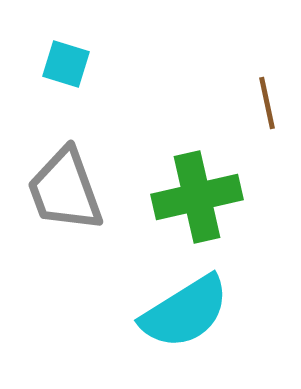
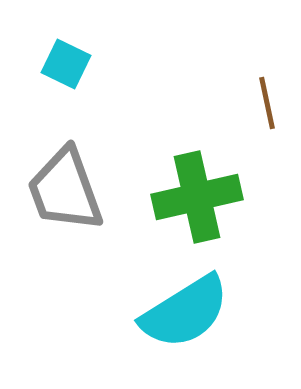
cyan square: rotated 9 degrees clockwise
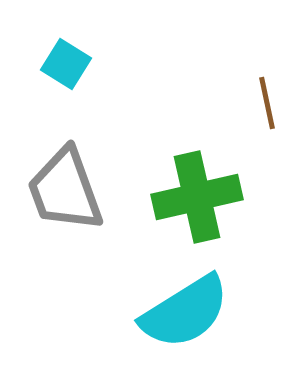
cyan square: rotated 6 degrees clockwise
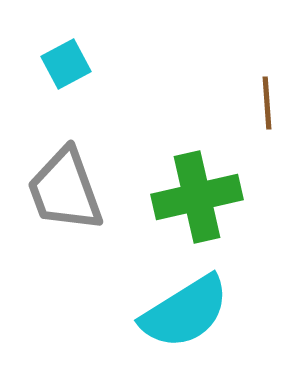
cyan square: rotated 30 degrees clockwise
brown line: rotated 8 degrees clockwise
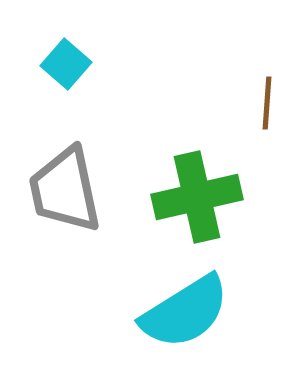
cyan square: rotated 21 degrees counterclockwise
brown line: rotated 8 degrees clockwise
gray trapezoid: rotated 8 degrees clockwise
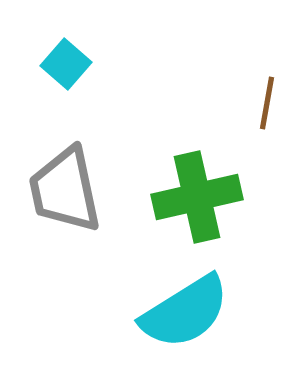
brown line: rotated 6 degrees clockwise
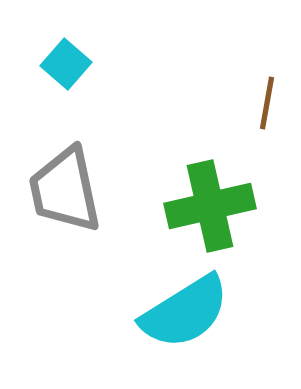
green cross: moved 13 px right, 9 px down
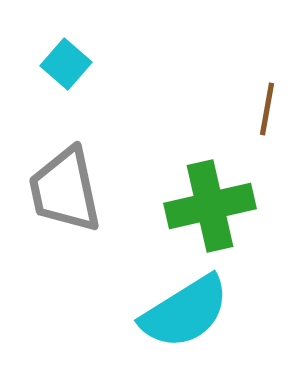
brown line: moved 6 px down
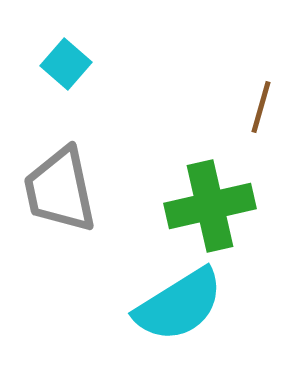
brown line: moved 6 px left, 2 px up; rotated 6 degrees clockwise
gray trapezoid: moved 5 px left
cyan semicircle: moved 6 px left, 7 px up
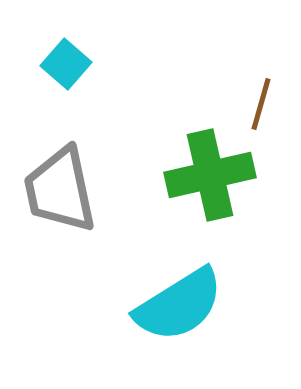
brown line: moved 3 px up
green cross: moved 31 px up
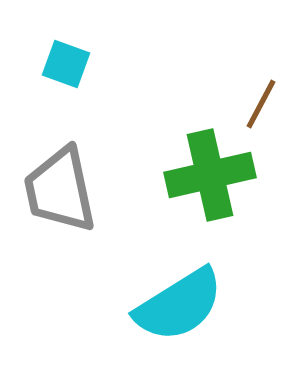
cyan square: rotated 21 degrees counterclockwise
brown line: rotated 12 degrees clockwise
